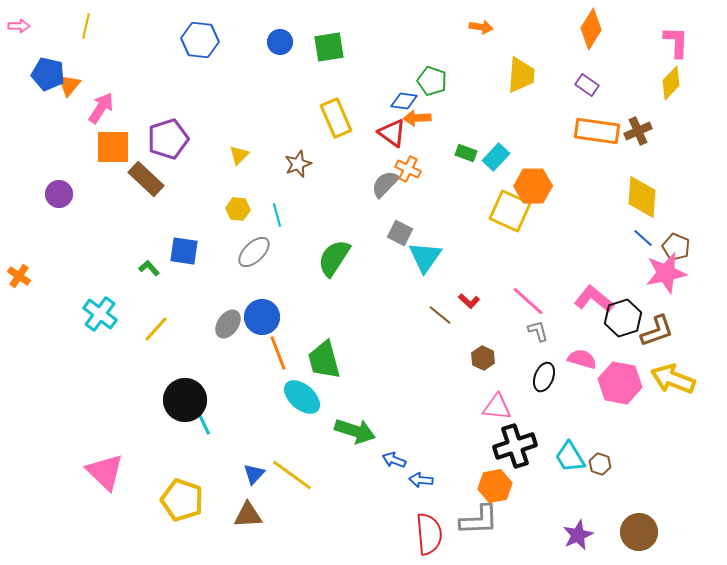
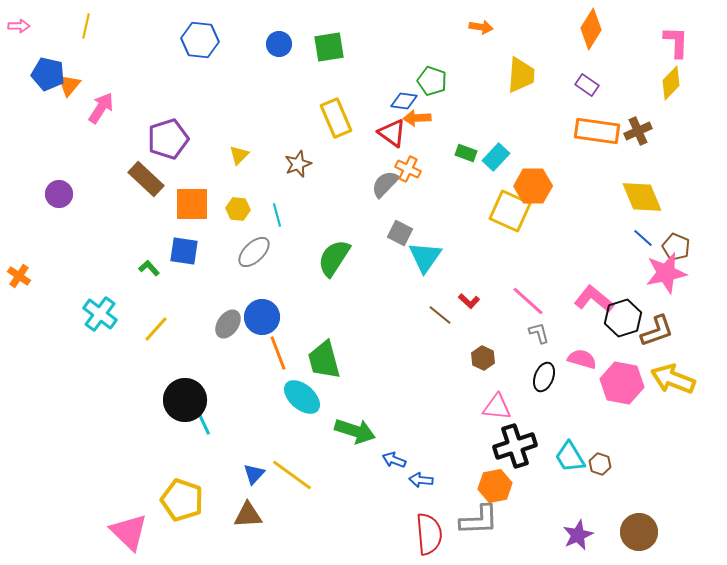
blue circle at (280, 42): moved 1 px left, 2 px down
orange square at (113, 147): moved 79 px right, 57 px down
yellow diamond at (642, 197): rotated 27 degrees counterclockwise
gray L-shape at (538, 331): moved 1 px right, 2 px down
pink hexagon at (620, 383): moved 2 px right
pink triangle at (105, 472): moved 24 px right, 60 px down
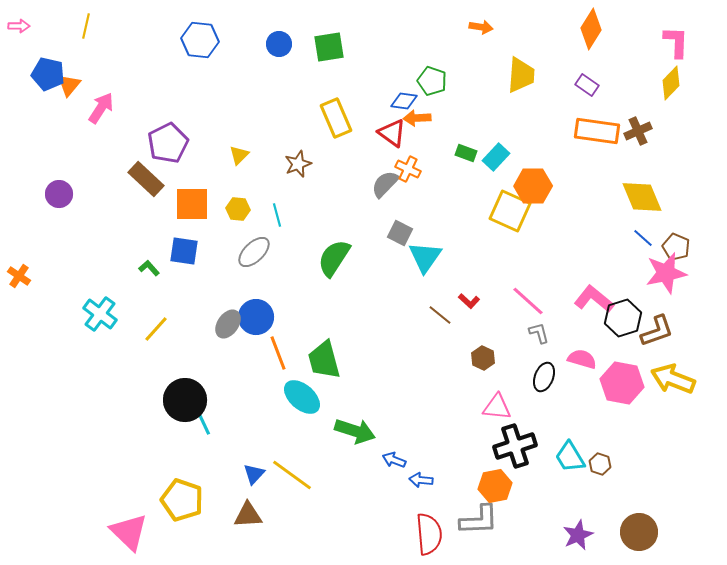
purple pentagon at (168, 139): moved 4 px down; rotated 9 degrees counterclockwise
blue circle at (262, 317): moved 6 px left
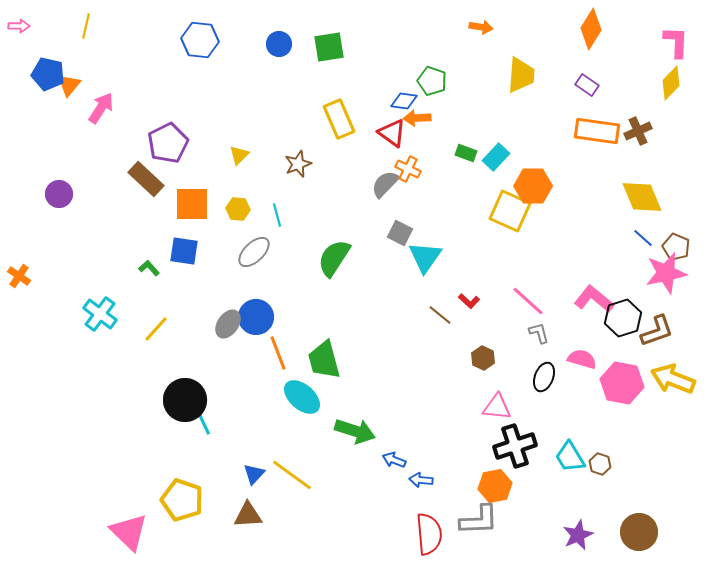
yellow rectangle at (336, 118): moved 3 px right, 1 px down
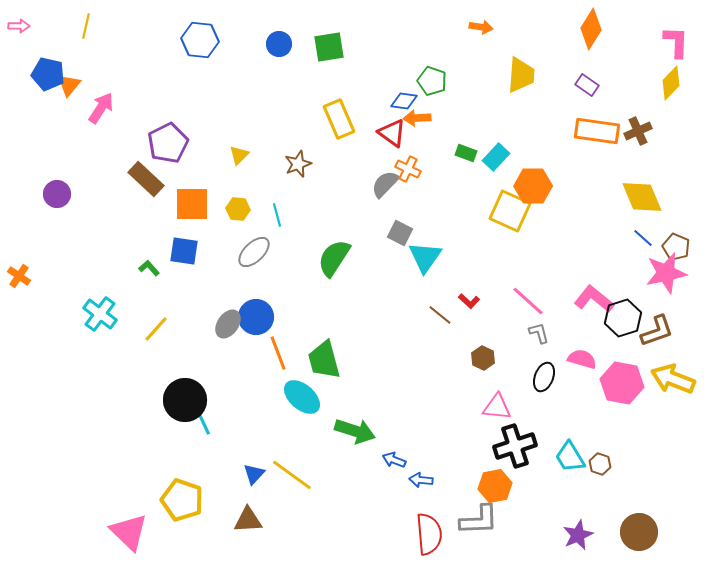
purple circle at (59, 194): moved 2 px left
brown triangle at (248, 515): moved 5 px down
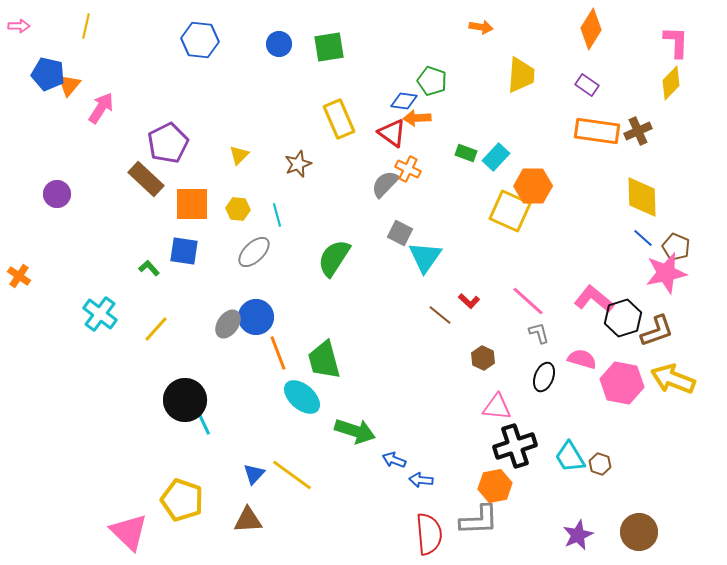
yellow diamond at (642, 197): rotated 21 degrees clockwise
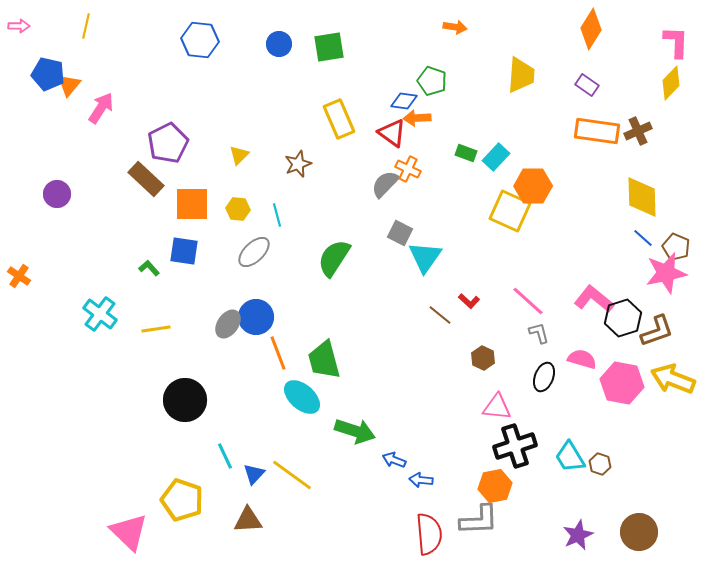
orange arrow at (481, 27): moved 26 px left
yellow line at (156, 329): rotated 40 degrees clockwise
cyan line at (203, 422): moved 22 px right, 34 px down
